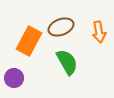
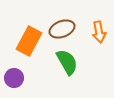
brown ellipse: moved 1 px right, 2 px down
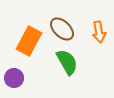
brown ellipse: rotated 65 degrees clockwise
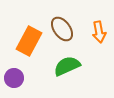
brown ellipse: rotated 10 degrees clockwise
green semicircle: moved 4 px down; rotated 84 degrees counterclockwise
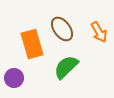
orange arrow: rotated 20 degrees counterclockwise
orange rectangle: moved 3 px right, 3 px down; rotated 44 degrees counterclockwise
green semicircle: moved 1 px left, 1 px down; rotated 20 degrees counterclockwise
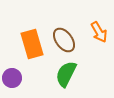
brown ellipse: moved 2 px right, 11 px down
green semicircle: moved 7 px down; rotated 20 degrees counterclockwise
purple circle: moved 2 px left
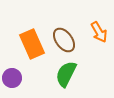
orange rectangle: rotated 8 degrees counterclockwise
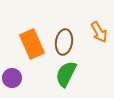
brown ellipse: moved 2 px down; rotated 45 degrees clockwise
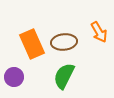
brown ellipse: rotated 75 degrees clockwise
green semicircle: moved 2 px left, 2 px down
purple circle: moved 2 px right, 1 px up
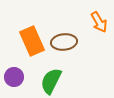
orange arrow: moved 10 px up
orange rectangle: moved 3 px up
green semicircle: moved 13 px left, 5 px down
